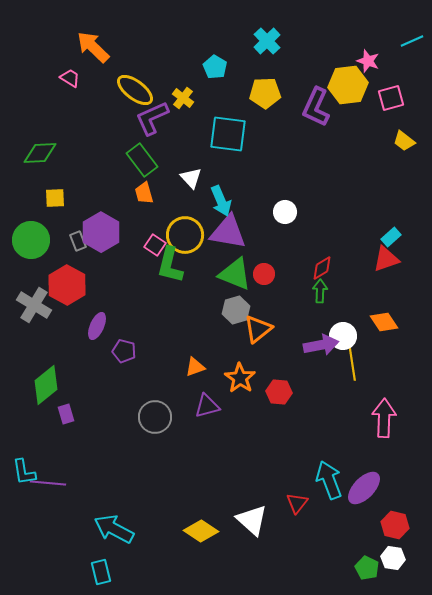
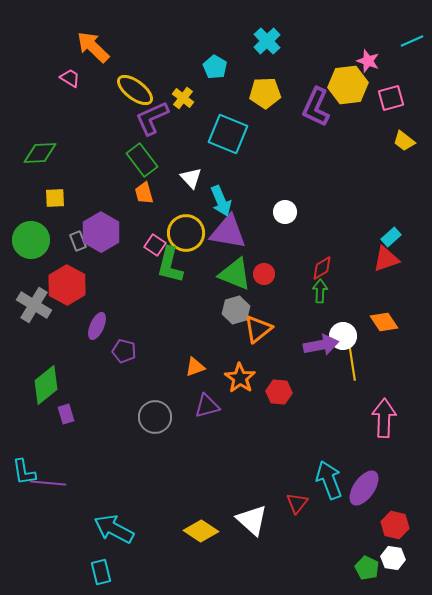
cyan square at (228, 134): rotated 15 degrees clockwise
yellow circle at (185, 235): moved 1 px right, 2 px up
purple ellipse at (364, 488): rotated 9 degrees counterclockwise
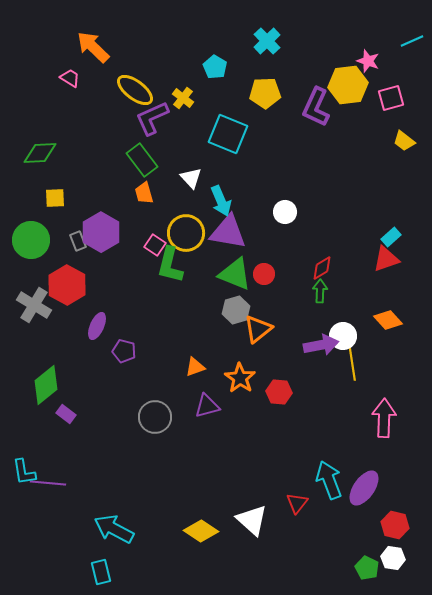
orange diamond at (384, 322): moved 4 px right, 2 px up; rotated 8 degrees counterclockwise
purple rectangle at (66, 414): rotated 36 degrees counterclockwise
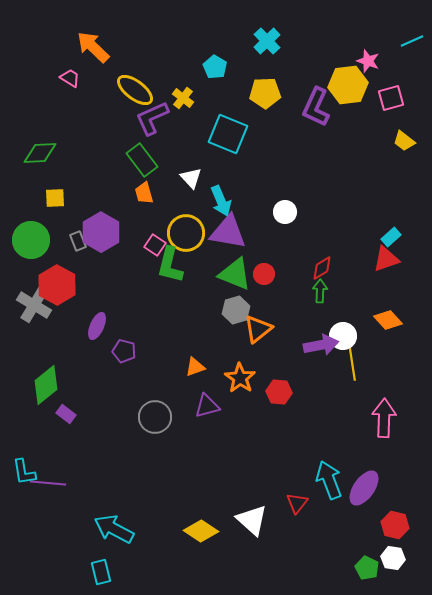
red hexagon at (67, 285): moved 10 px left
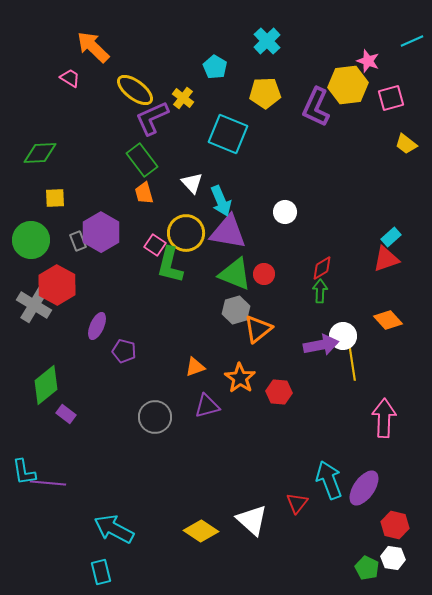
yellow trapezoid at (404, 141): moved 2 px right, 3 px down
white triangle at (191, 178): moved 1 px right, 5 px down
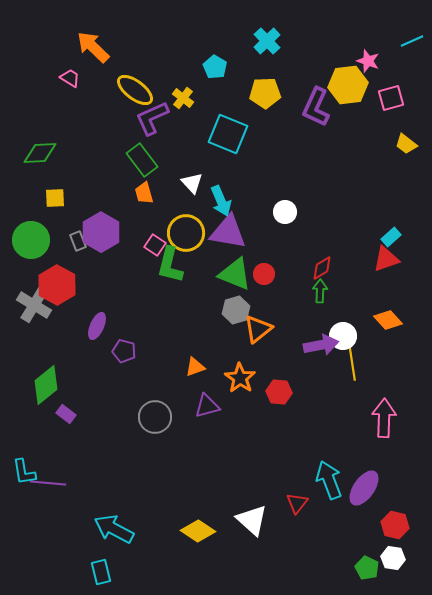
yellow diamond at (201, 531): moved 3 px left
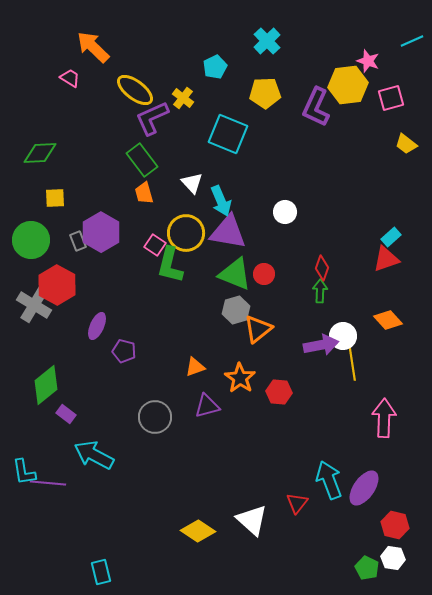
cyan pentagon at (215, 67): rotated 15 degrees clockwise
red diamond at (322, 268): rotated 40 degrees counterclockwise
cyan arrow at (114, 529): moved 20 px left, 74 px up
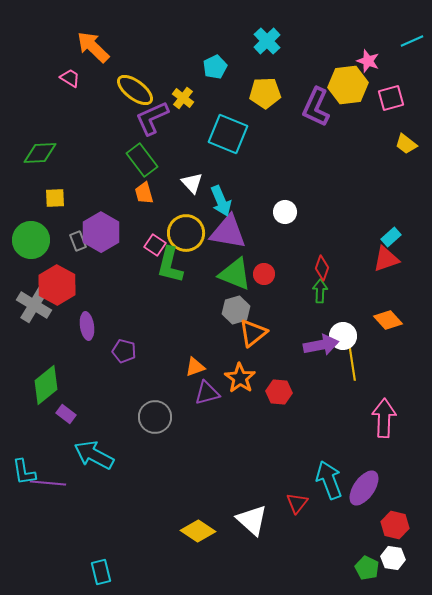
purple ellipse at (97, 326): moved 10 px left; rotated 32 degrees counterclockwise
orange triangle at (258, 329): moved 5 px left, 4 px down
purple triangle at (207, 406): moved 13 px up
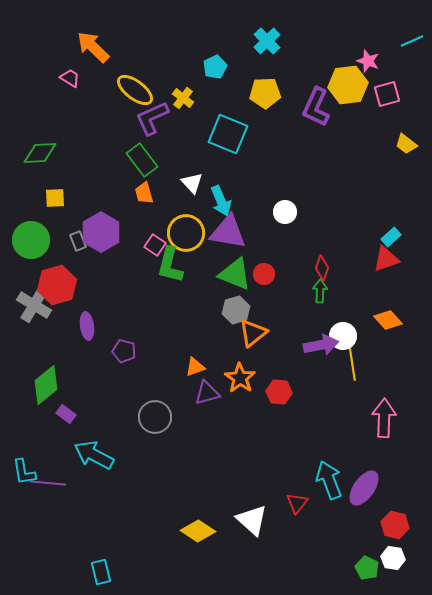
pink square at (391, 98): moved 4 px left, 4 px up
red hexagon at (57, 285): rotated 15 degrees clockwise
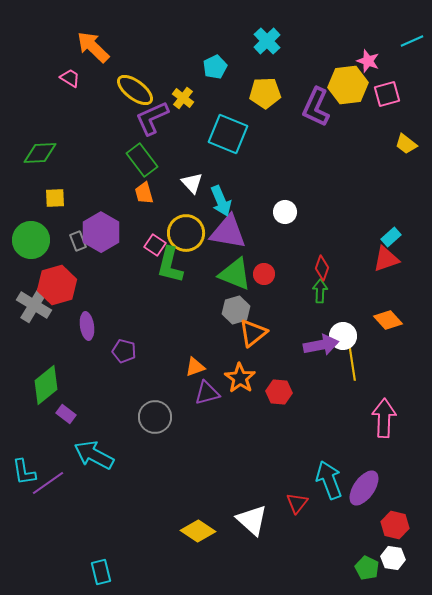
purple line at (48, 483): rotated 40 degrees counterclockwise
